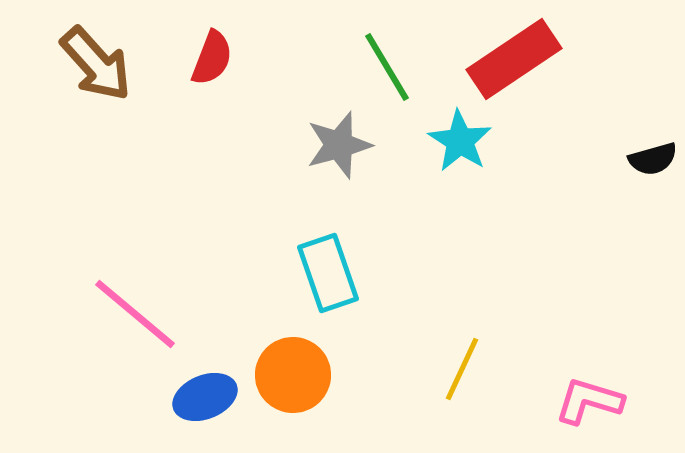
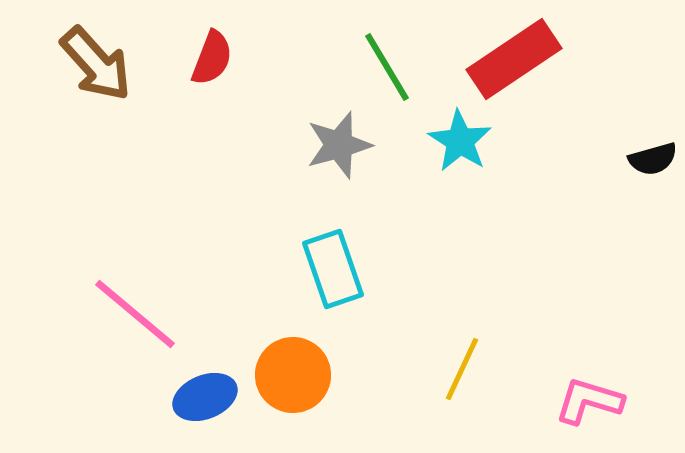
cyan rectangle: moved 5 px right, 4 px up
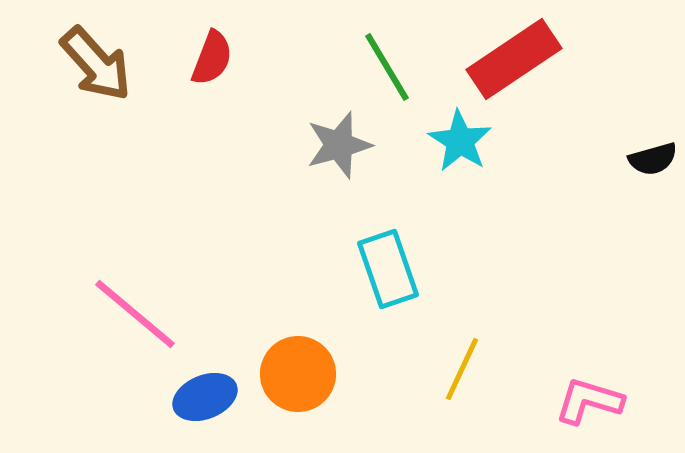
cyan rectangle: moved 55 px right
orange circle: moved 5 px right, 1 px up
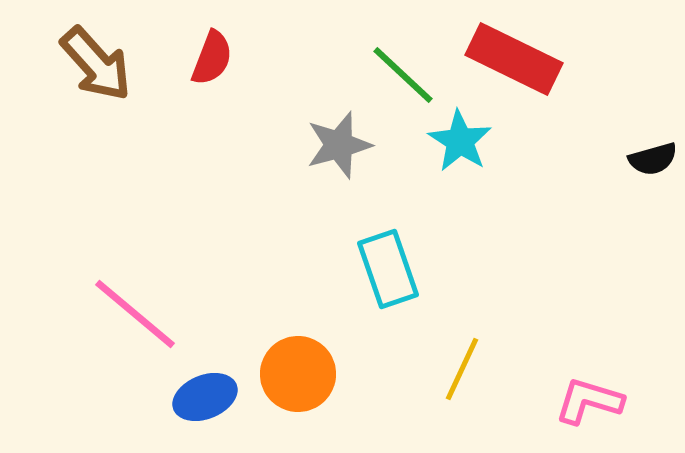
red rectangle: rotated 60 degrees clockwise
green line: moved 16 px right, 8 px down; rotated 16 degrees counterclockwise
